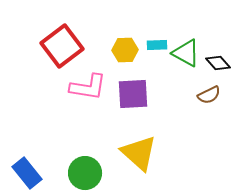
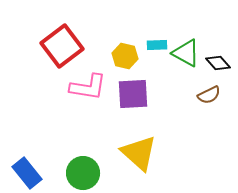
yellow hexagon: moved 6 px down; rotated 15 degrees clockwise
green circle: moved 2 px left
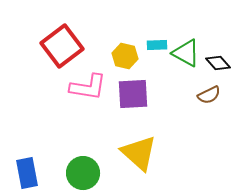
blue rectangle: rotated 28 degrees clockwise
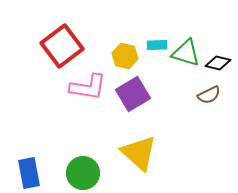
green triangle: rotated 12 degrees counterclockwise
black diamond: rotated 35 degrees counterclockwise
purple square: rotated 28 degrees counterclockwise
blue rectangle: moved 2 px right
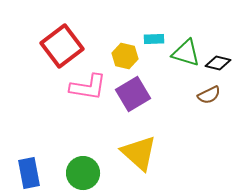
cyan rectangle: moved 3 px left, 6 px up
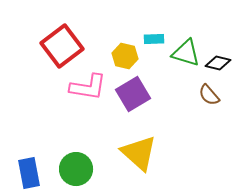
brown semicircle: rotated 75 degrees clockwise
green circle: moved 7 px left, 4 px up
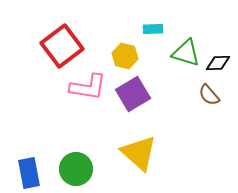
cyan rectangle: moved 1 px left, 10 px up
black diamond: rotated 15 degrees counterclockwise
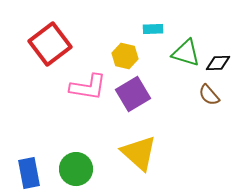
red square: moved 12 px left, 2 px up
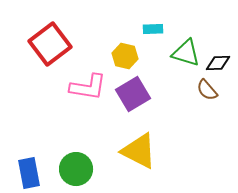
brown semicircle: moved 2 px left, 5 px up
yellow triangle: moved 2 px up; rotated 15 degrees counterclockwise
